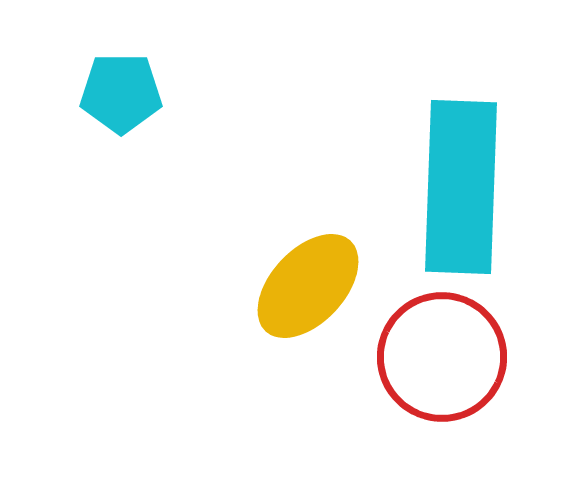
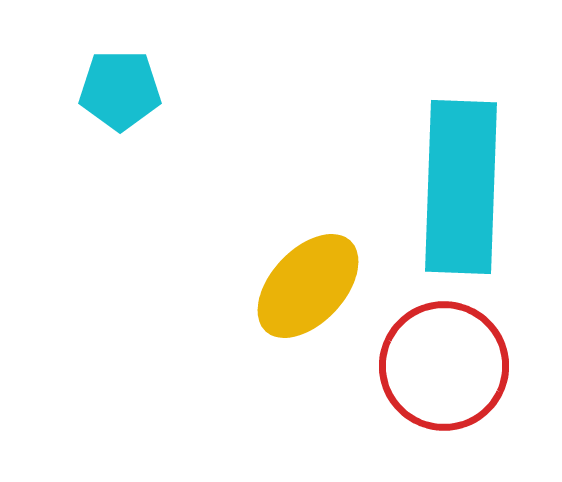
cyan pentagon: moved 1 px left, 3 px up
red circle: moved 2 px right, 9 px down
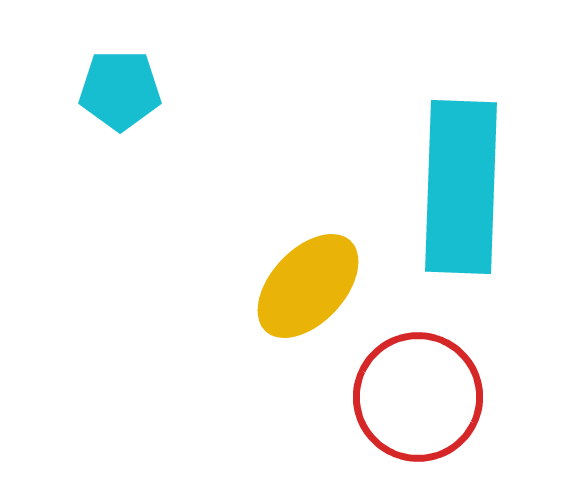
red circle: moved 26 px left, 31 px down
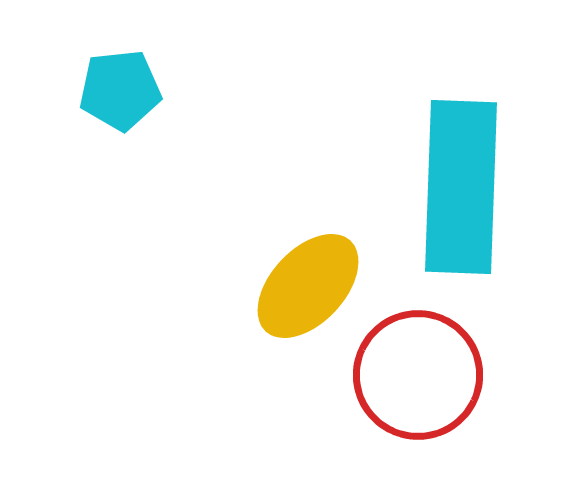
cyan pentagon: rotated 6 degrees counterclockwise
red circle: moved 22 px up
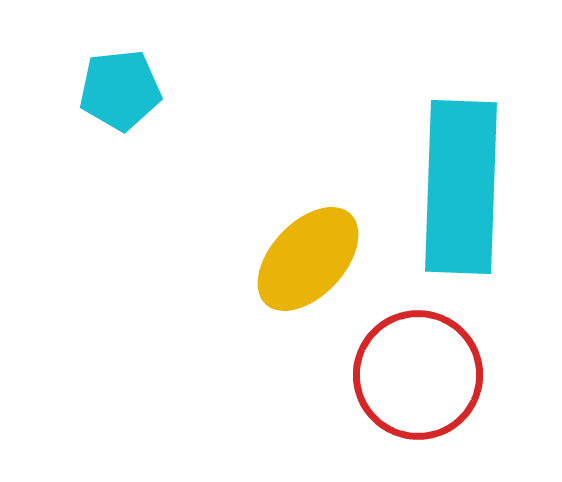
yellow ellipse: moved 27 px up
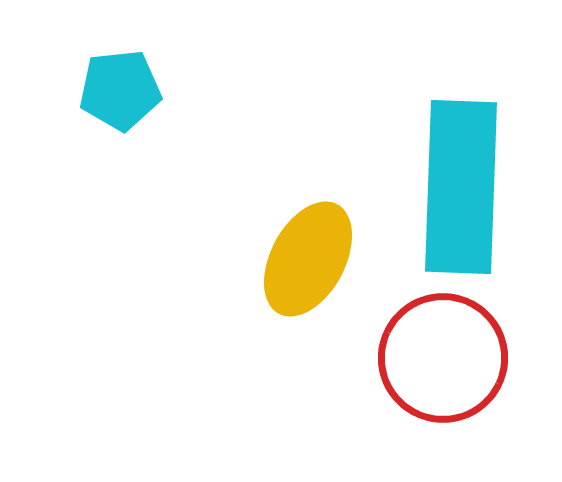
yellow ellipse: rotated 15 degrees counterclockwise
red circle: moved 25 px right, 17 px up
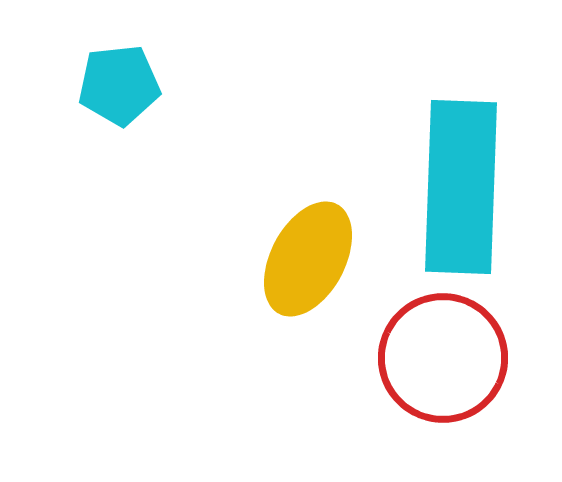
cyan pentagon: moved 1 px left, 5 px up
